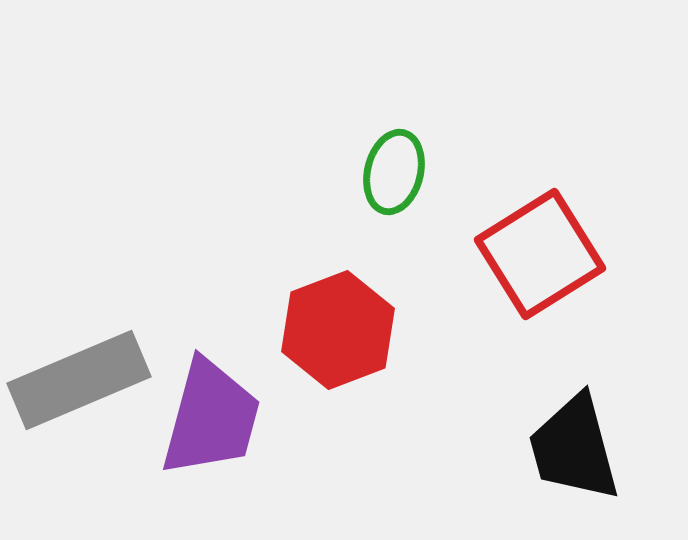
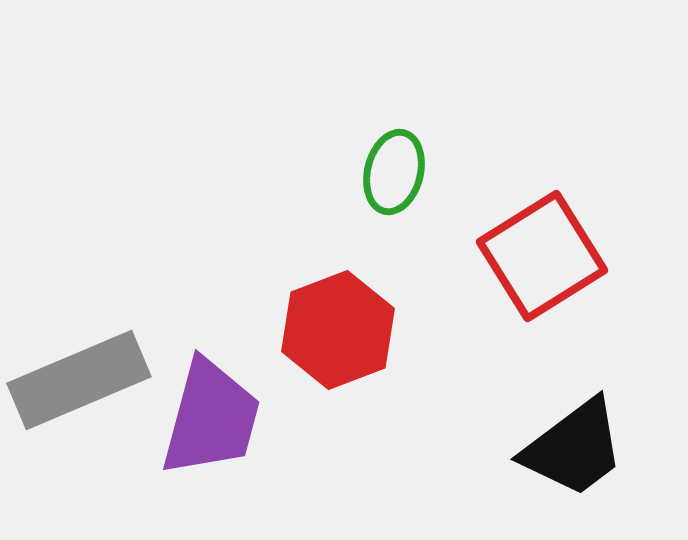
red square: moved 2 px right, 2 px down
black trapezoid: rotated 112 degrees counterclockwise
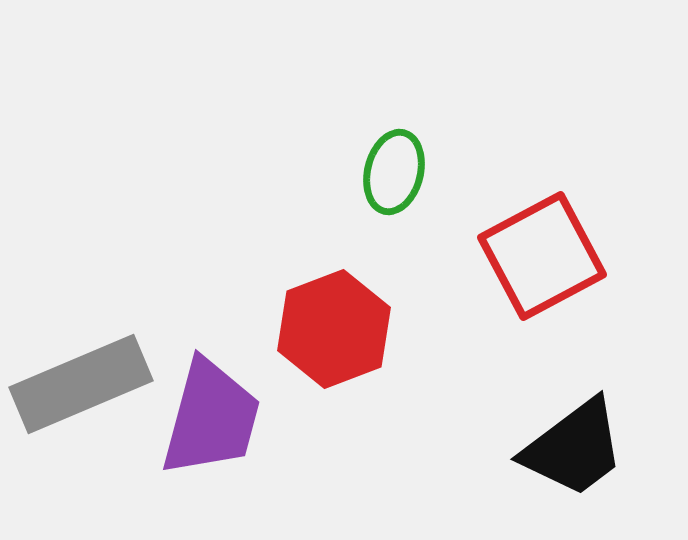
red square: rotated 4 degrees clockwise
red hexagon: moved 4 px left, 1 px up
gray rectangle: moved 2 px right, 4 px down
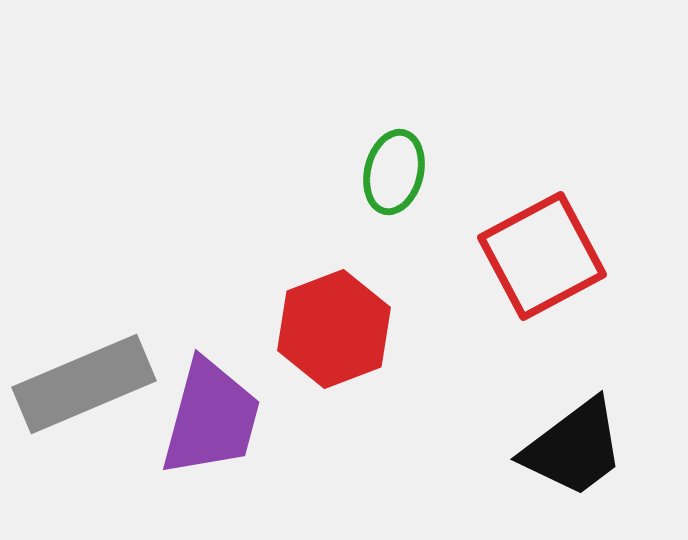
gray rectangle: moved 3 px right
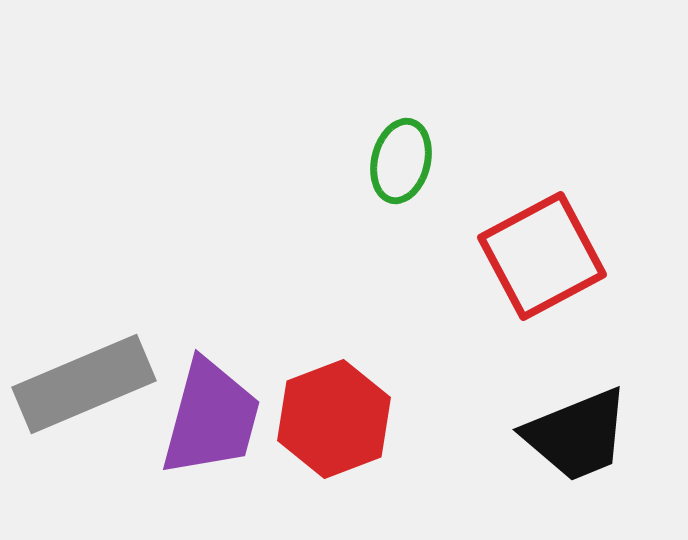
green ellipse: moved 7 px right, 11 px up
red hexagon: moved 90 px down
black trapezoid: moved 3 px right, 13 px up; rotated 15 degrees clockwise
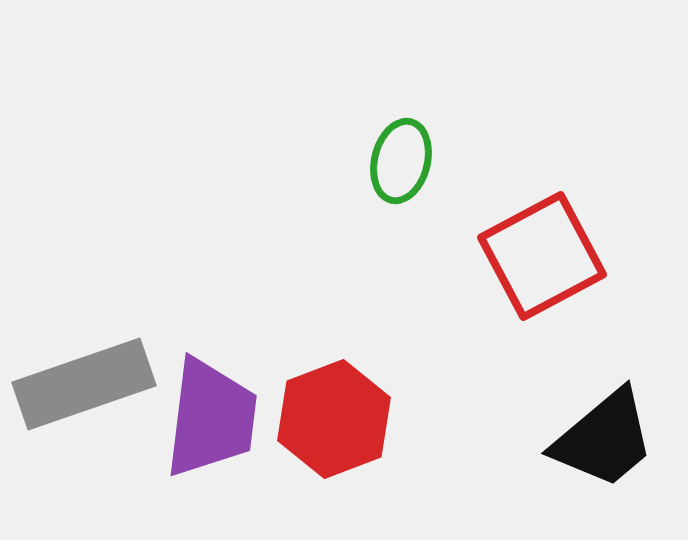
gray rectangle: rotated 4 degrees clockwise
purple trapezoid: rotated 8 degrees counterclockwise
black trapezoid: moved 27 px right, 4 px down; rotated 18 degrees counterclockwise
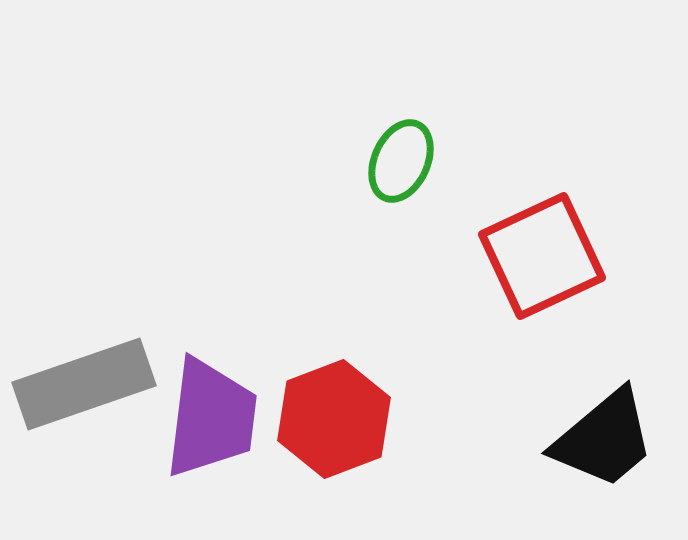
green ellipse: rotated 10 degrees clockwise
red square: rotated 3 degrees clockwise
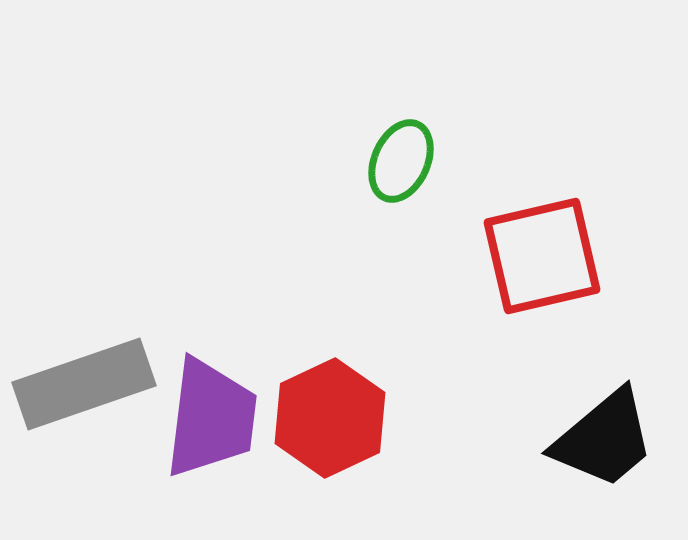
red square: rotated 12 degrees clockwise
red hexagon: moved 4 px left, 1 px up; rotated 4 degrees counterclockwise
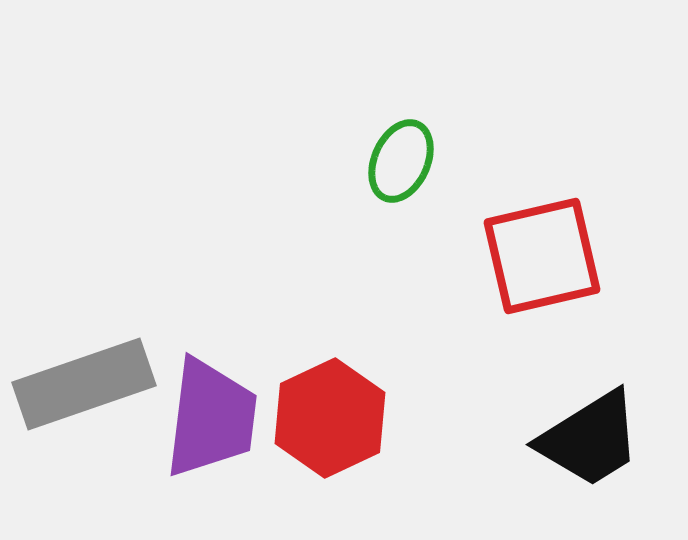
black trapezoid: moved 14 px left; rotated 8 degrees clockwise
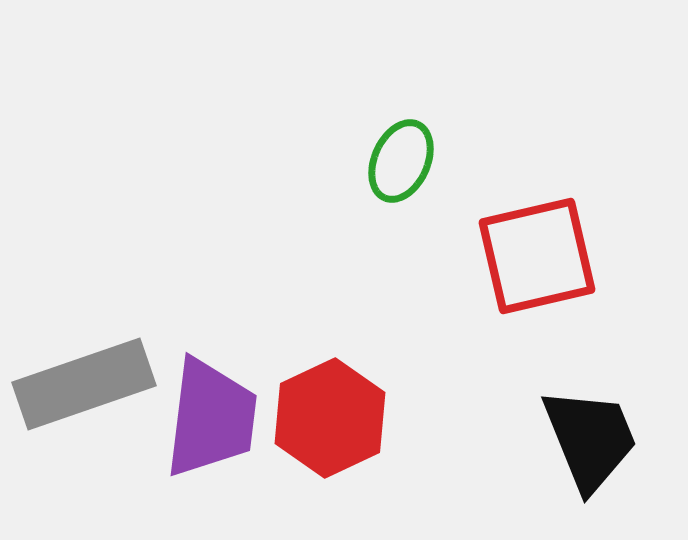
red square: moved 5 px left
black trapezoid: rotated 80 degrees counterclockwise
